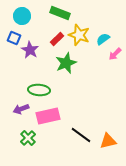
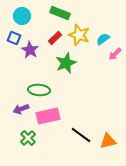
red rectangle: moved 2 px left, 1 px up
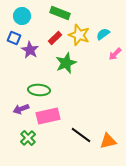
cyan semicircle: moved 5 px up
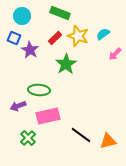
yellow star: moved 1 px left, 1 px down
green star: moved 1 px down; rotated 10 degrees counterclockwise
purple arrow: moved 3 px left, 3 px up
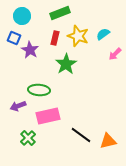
green rectangle: rotated 42 degrees counterclockwise
red rectangle: rotated 32 degrees counterclockwise
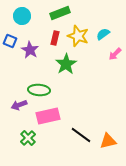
blue square: moved 4 px left, 3 px down
purple arrow: moved 1 px right, 1 px up
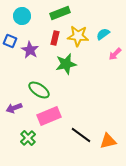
yellow star: rotated 15 degrees counterclockwise
green star: rotated 20 degrees clockwise
green ellipse: rotated 30 degrees clockwise
purple arrow: moved 5 px left, 3 px down
pink rectangle: moved 1 px right; rotated 10 degrees counterclockwise
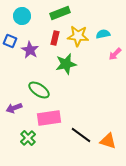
cyan semicircle: rotated 24 degrees clockwise
pink rectangle: moved 2 px down; rotated 15 degrees clockwise
orange triangle: rotated 30 degrees clockwise
